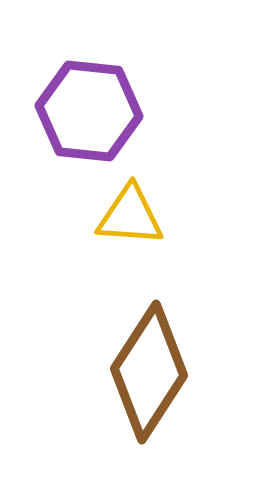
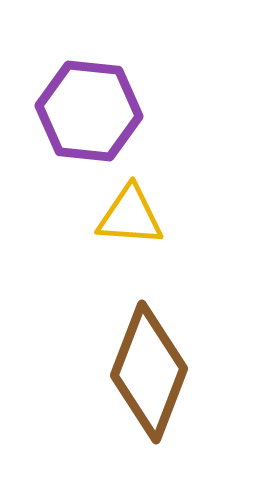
brown diamond: rotated 12 degrees counterclockwise
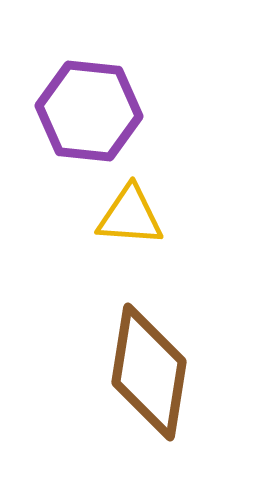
brown diamond: rotated 12 degrees counterclockwise
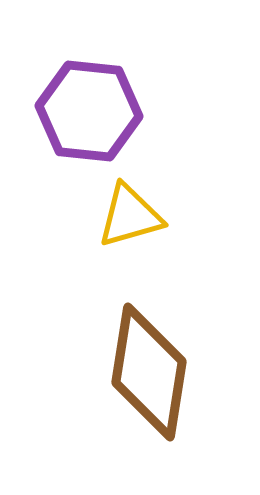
yellow triangle: rotated 20 degrees counterclockwise
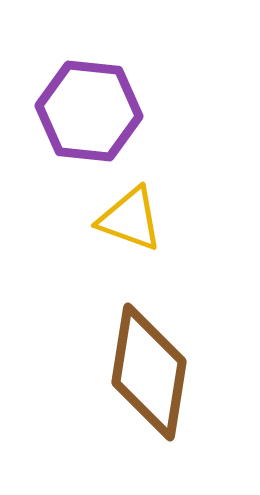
yellow triangle: moved 3 px down; rotated 36 degrees clockwise
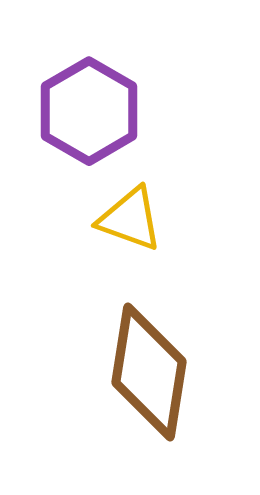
purple hexagon: rotated 24 degrees clockwise
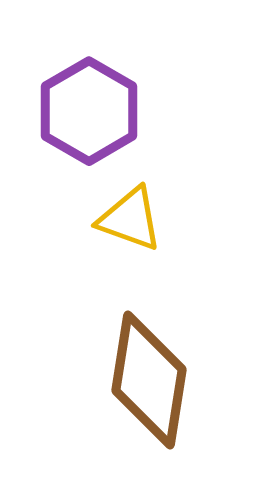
brown diamond: moved 8 px down
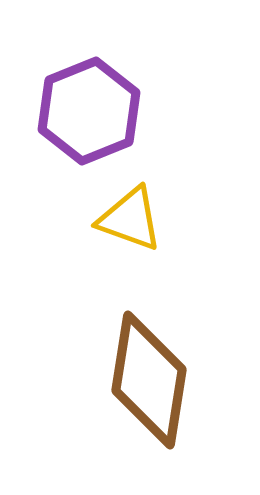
purple hexagon: rotated 8 degrees clockwise
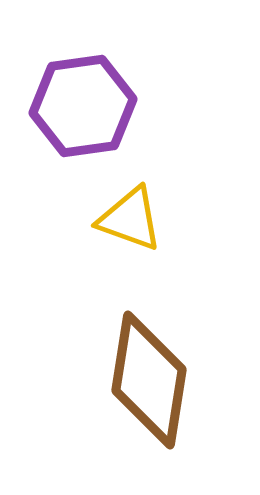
purple hexagon: moved 6 px left, 5 px up; rotated 14 degrees clockwise
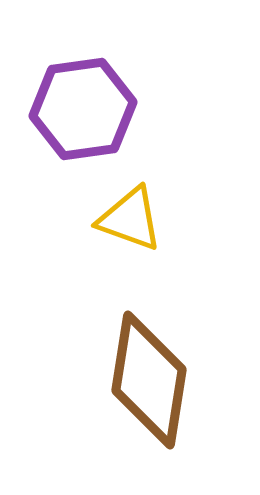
purple hexagon: moved 3 px down
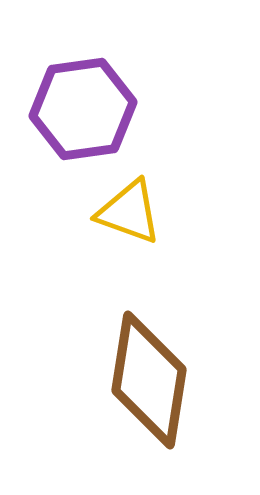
yellow triangle: moved 1 px left, 7 px up
